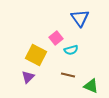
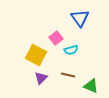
purple triangle: moved 13 px right, 1 px down
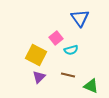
purple triangle: moved 2 px left, 1 px up
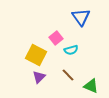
blue triangle: moved 1 px right, 1 px up
brown line: rotated 32 degrees clockwise
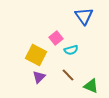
blue triangle: moved 3 px right, 1 px up
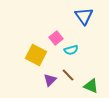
purple triangle: moved 11 px right, 3 px down
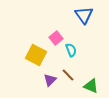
blue triangle: moved 1 px up
cyan semicircle: rotated 96 degrees counterclockwise
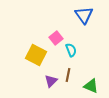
brown line: rotated 56 degrees clockwise
purple triangle: moved 1 px right, 1 px down
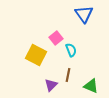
blue triangle: moved 1 px up
purple triangle: moved 4 px down
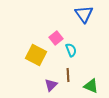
brown line: rotated 16 degrees counterclockwise
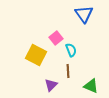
brown line: moved 4 px up
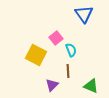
purple triangle: moved 1 px right
